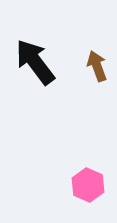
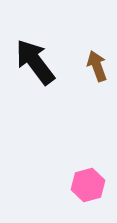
pink hexagon: rotated 20 degrees clockwise
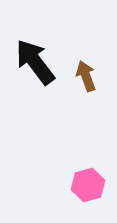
brown arrow: moved 11 px left, 10 px down
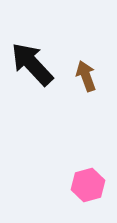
black arrow: moved 3 px left, 2 px down; rotated 6 degrees counterclockwise
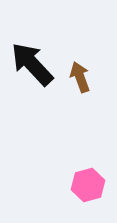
brown arrow: moved 6 px left, 1 px down
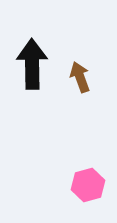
black arrow: rotated 42 degrees clockwise
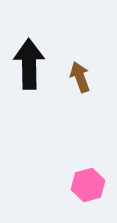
black arrow: moved 3 px left
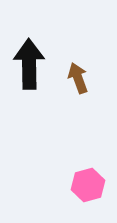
brown arrow: moved 2 px left, 1 px down
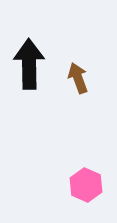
pink hexagon: moved 2 px left; rotated 20 degrees counterclockwise
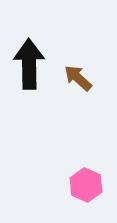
brown arrow: rotated 28 degrees counterclockwise
